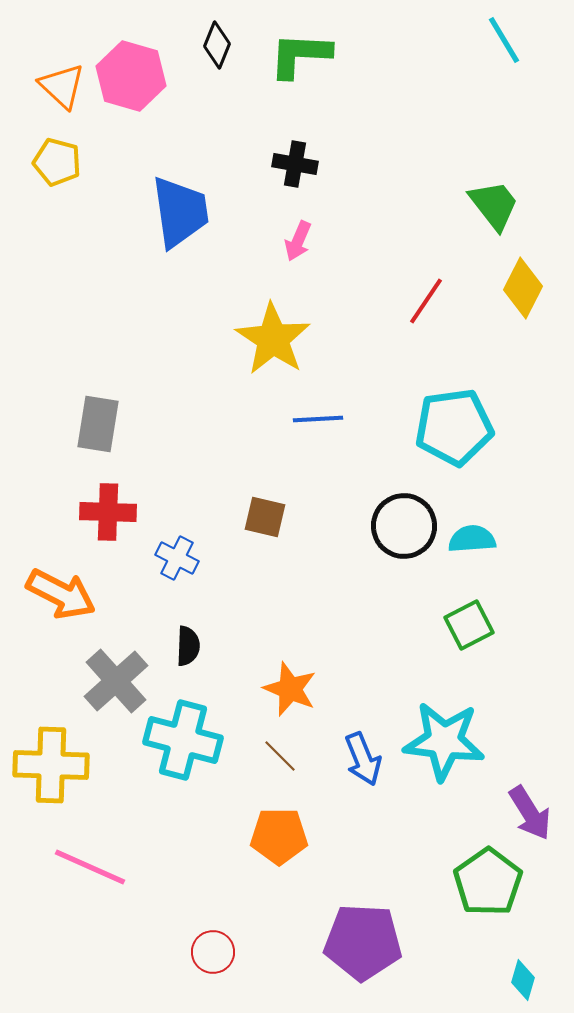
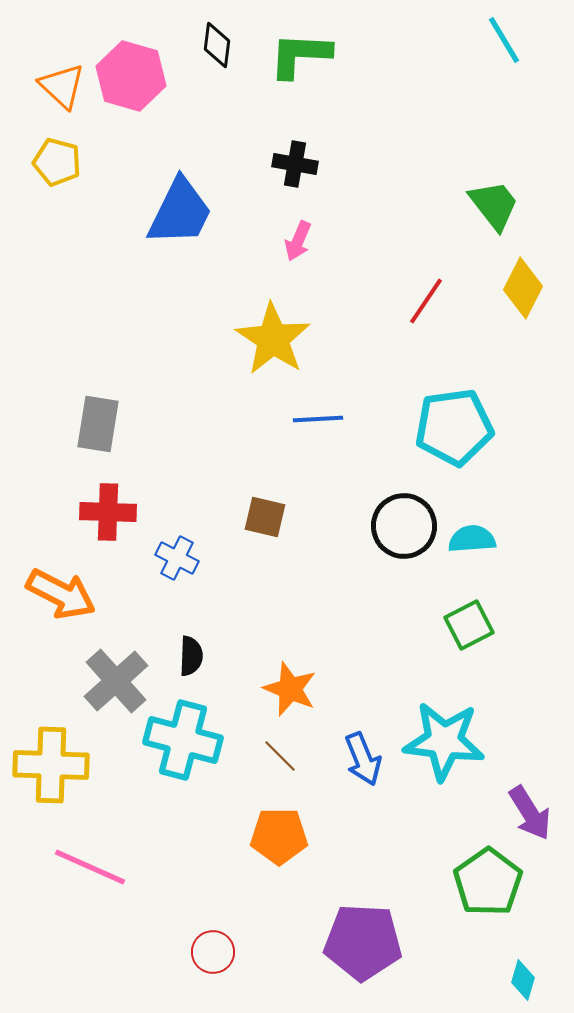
black diamond: rotated 15 degrees counterclockwise
blue trapezoid: rotated 34 degrees clockwise
black semicircle: moved 3 px right, 10 px down
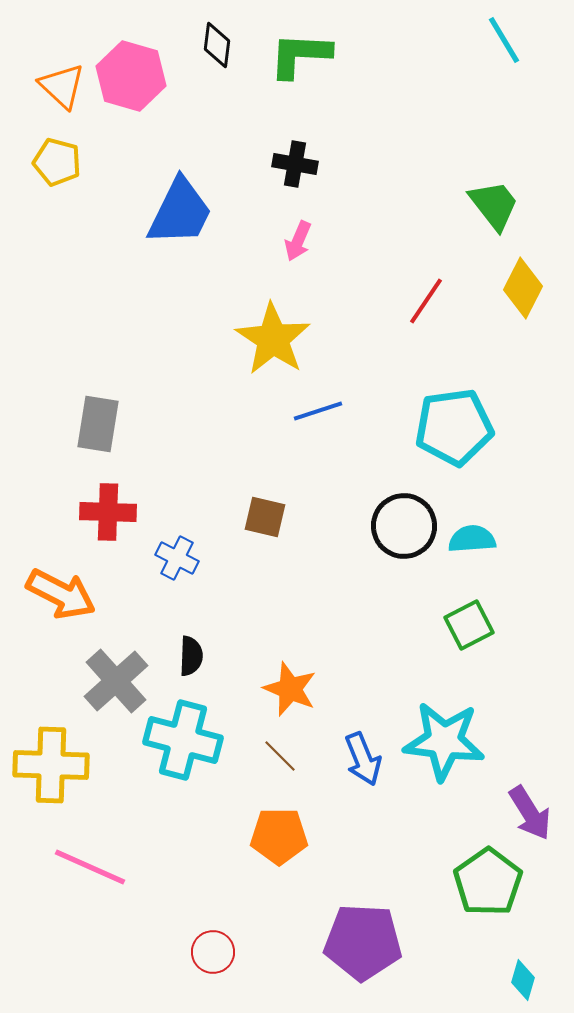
blue line: moved 8 px up; rotated 15 degrees counterclockwise
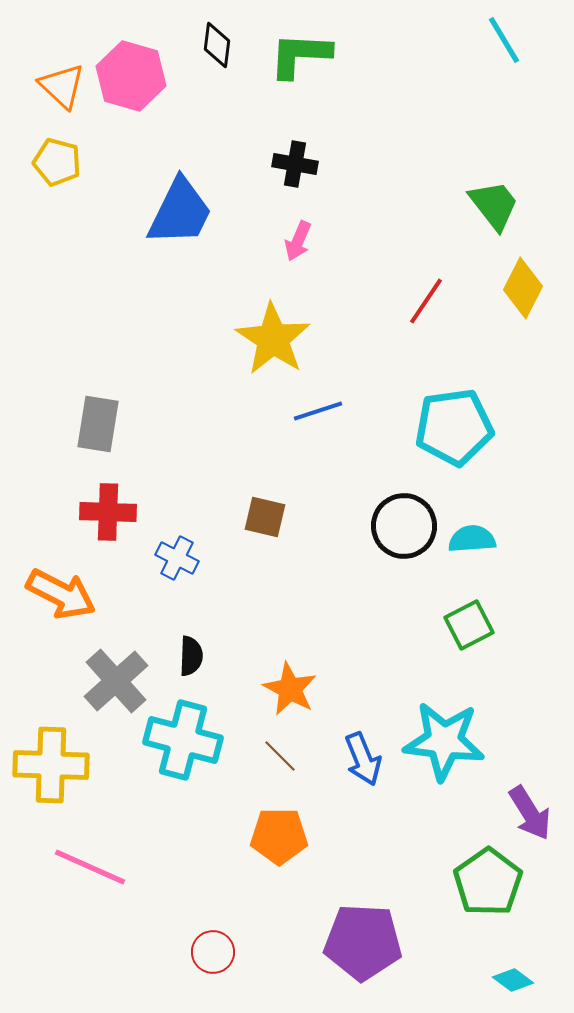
orange star: rotated 6 degrees clockwise
cyan diamond: moved 10 px left; rotated 69 degrees counterclockwise
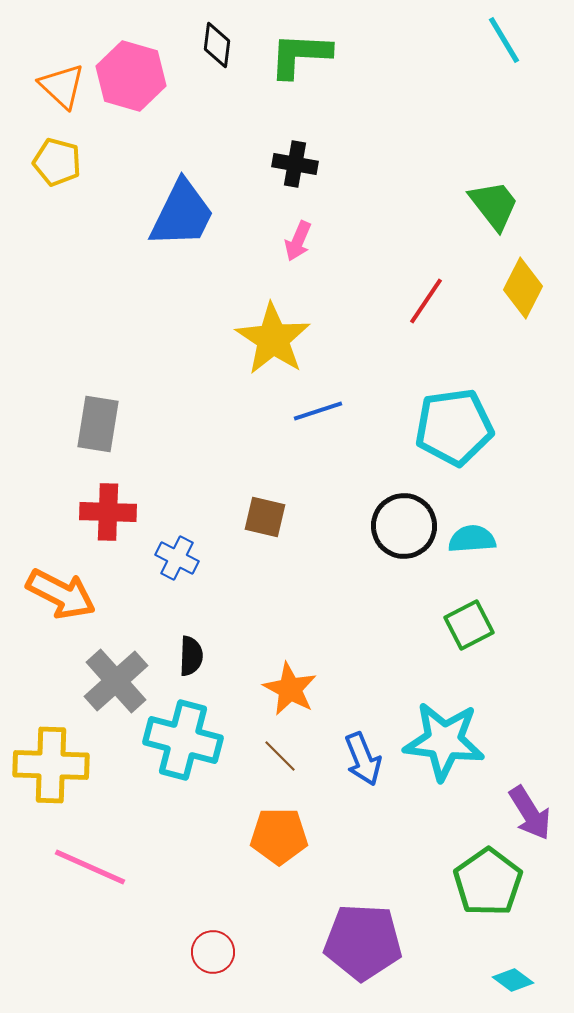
blue trapezoid: moved 2 px right, 2 px down
